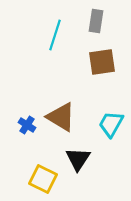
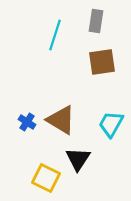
brown triangle: moved 3 px down
blue cross: moved 3 px up
yellow square: moved 3 px right, 1 px up
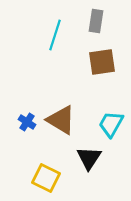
black triangle: moved 11 px right, 1 px up
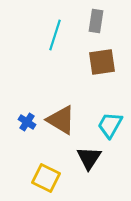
cyan trapezoid: moved 1 px left, 1 px down
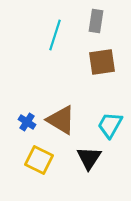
yellow square: moved 7 px left, 18 px up
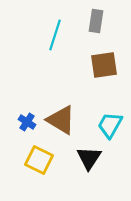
brown square: moved 2 px right, 3 px down
